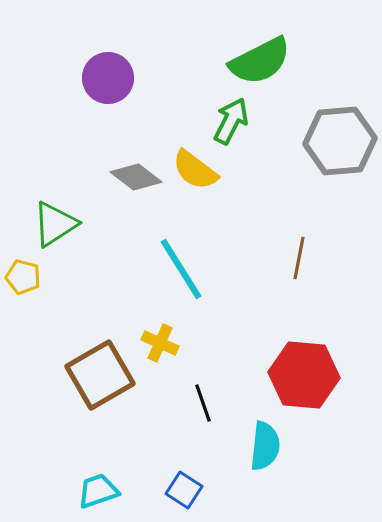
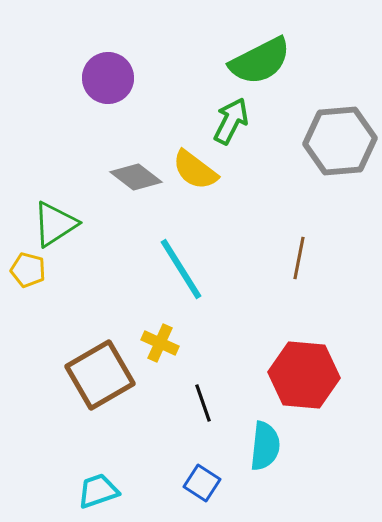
yellow pentagon: moved 5 px right, 7 px up
blue square: moved 18 px right, 7 px up
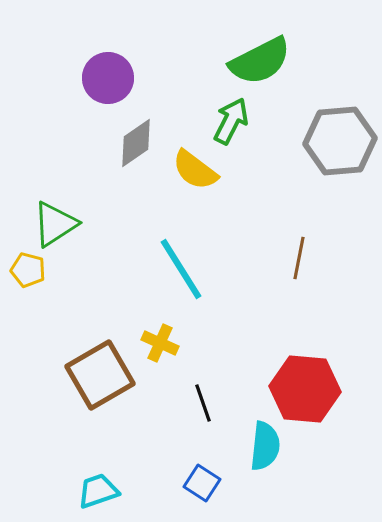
gray diamond: moved 34 px up; rotated 72 degrees counterclockwise
red hexagon: moved 1 px right, 14 px down
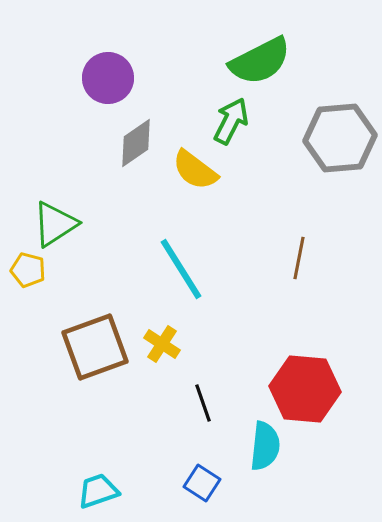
gray hexagon: moved 3 px up
yellow cross: moved 2 px right, 1 px down; rotated 9 degrees clockwise
brown square: moved 5 px left, 28 px up; rotated 10 degrees clockwise
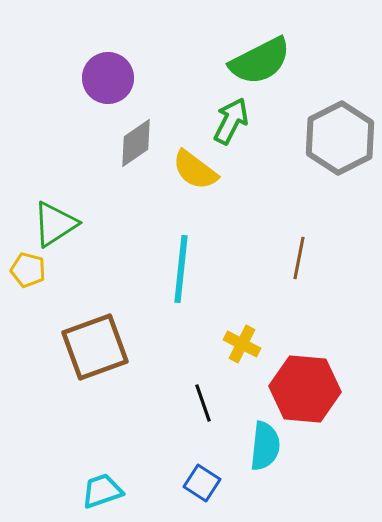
gray hexagon: rotated 22 degrees counterclockwise
cyan line: rotated 38 degrees clockwise
yellow cross: moved 80 px right; rotated 6 degrees counterclockwise
cyan trapezoid: moved 4 px right
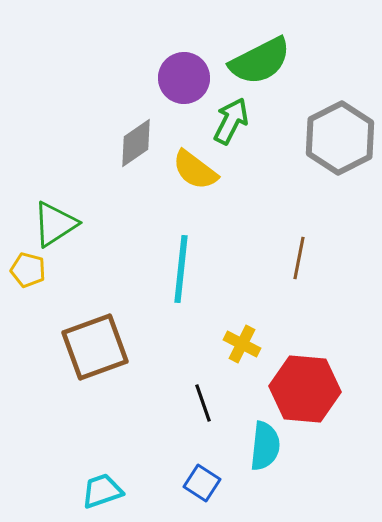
purple circle: moved 76 px right
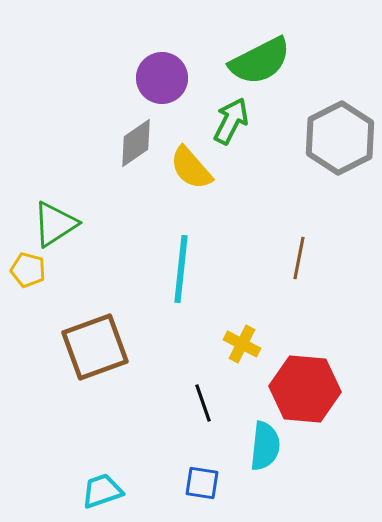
purple circle: moved 22 px left
yellow semicircle: moved 4 px left, 2 px up; rotated 12 degrees clockwise
blue square: rotated 24 degrees counterclockwise
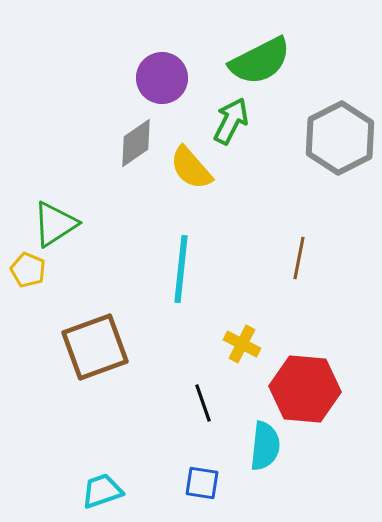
yellow pentagon: rotated 8 degrees clockwise
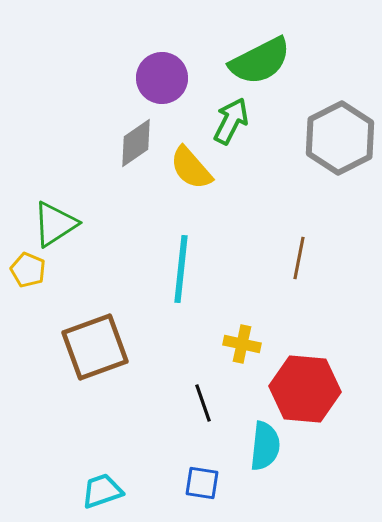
yellow cross: rotated 15 degrees counterclockwise
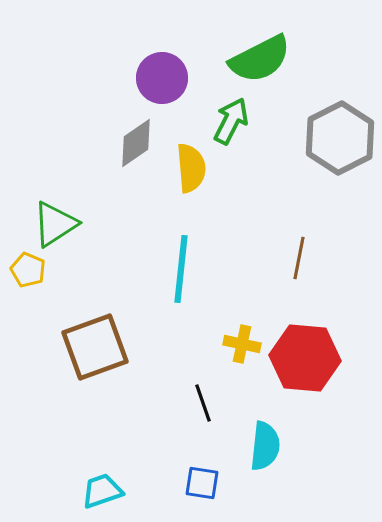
green semicircle: moved 2 px up
yellow semicircle: rotated 144 degrees counterclockwise
red hexagon: moved 31 px up
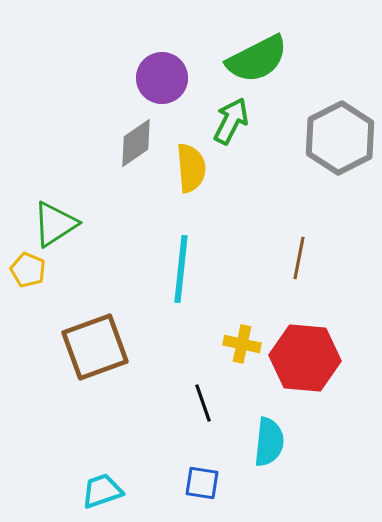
green semicircle: moved 3 px left
cyan semicircle: moved 4 px right, 4 px up
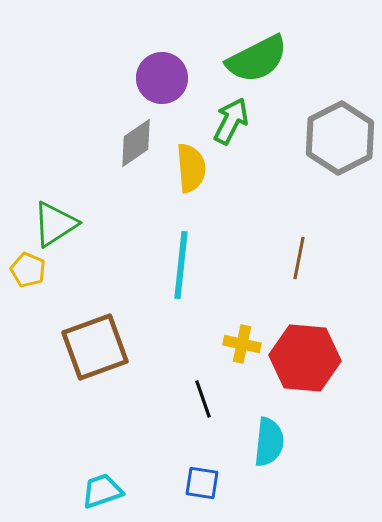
cyan line: moved 4 px up
black line: moved 4 px up
